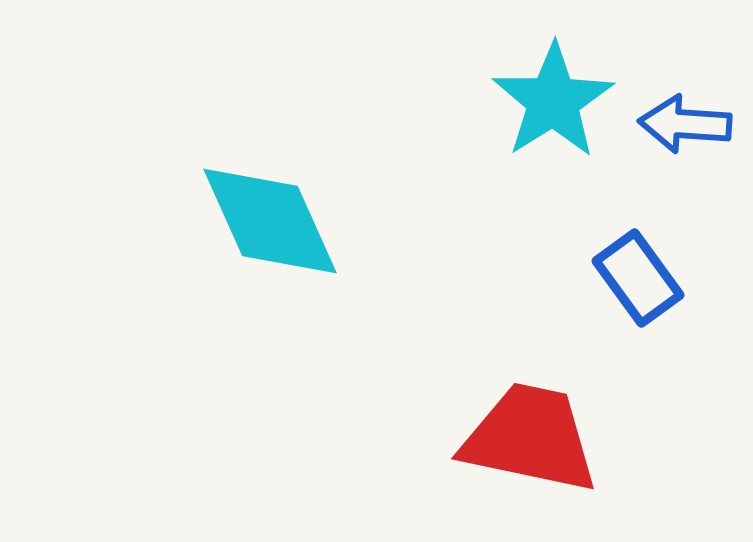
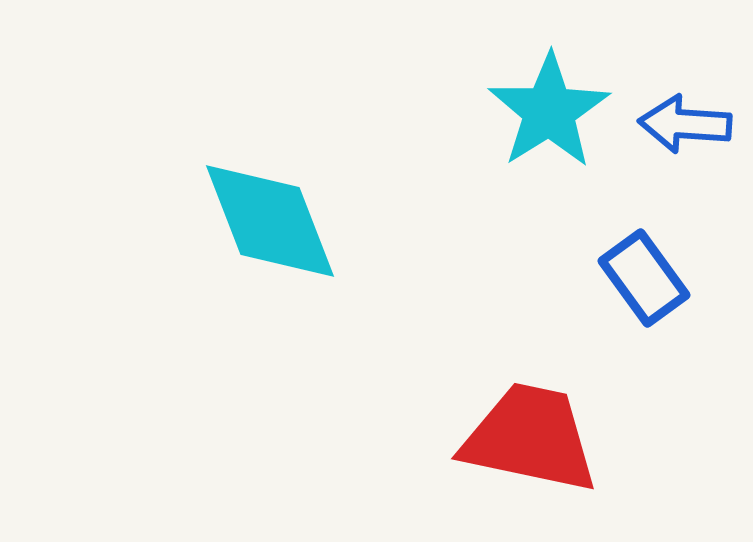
cyan star: moved 4 px left, 10 px down
cyan diamond: rotated 3 degrees clockwise
blue rectangle: moved 6 px right
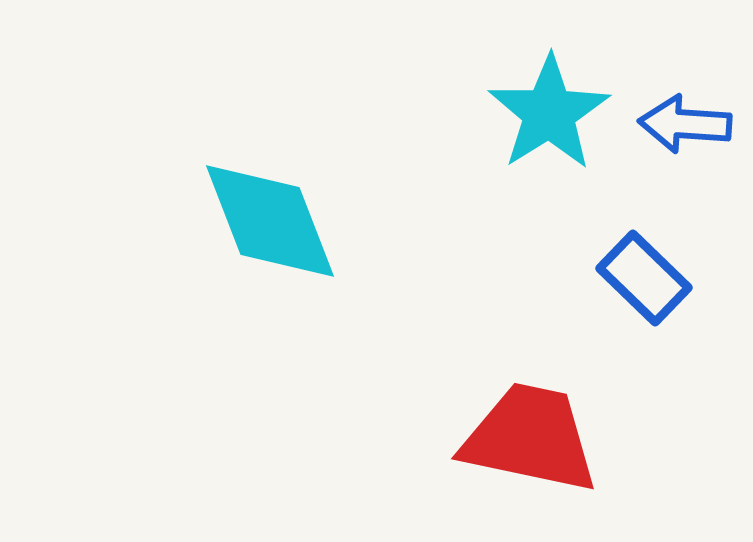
cyan star: moved 2 px down
blue rectangle: rotated 10 degrees counterclockwise
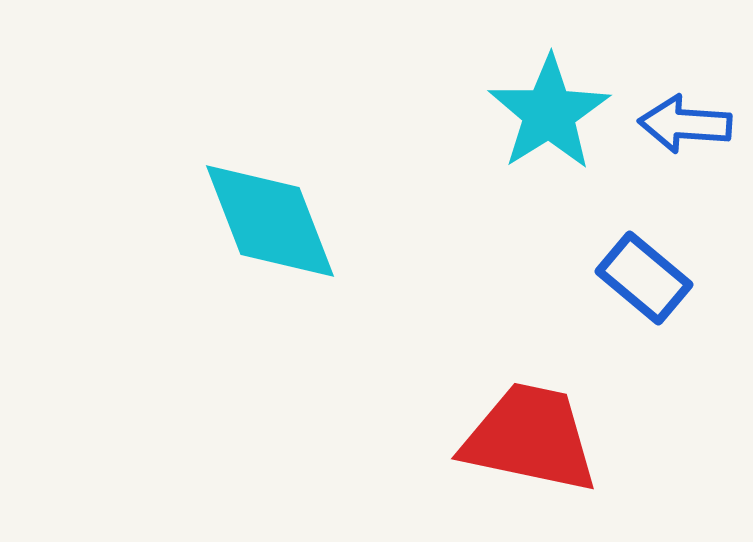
blue rectangle: rotated 4 degrees counterclockwise
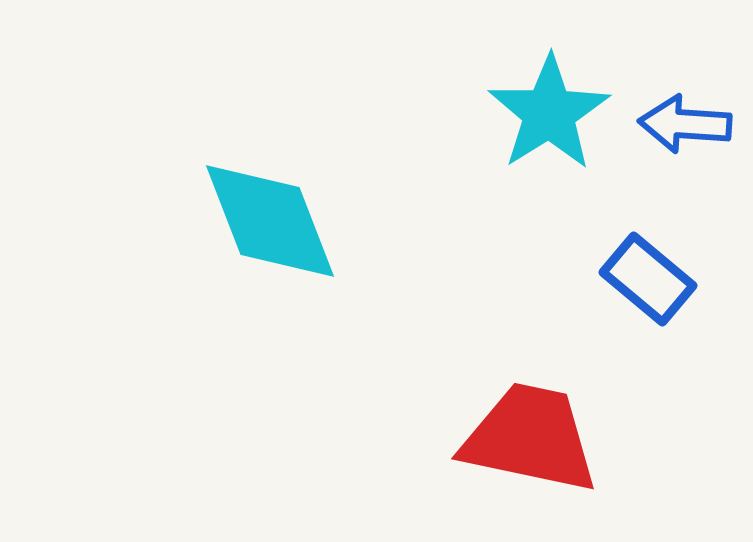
blue rectangle: moved 4 px right, 1 px down
